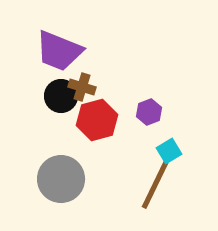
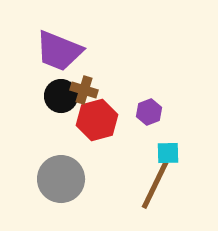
brown cross: moved 2 px right, 3 px down
cyan square: moved 1 px left, 2 px down; rotated 30 degrees clockwise
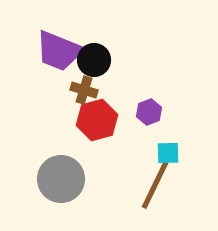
black circle: moved 33 px right, 36 px up
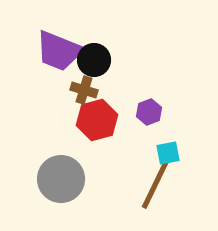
cyan square: rotated 10 degrees counterclockwise
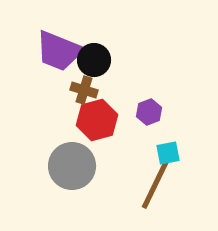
gray circle: moved 11 px right, 13 px up
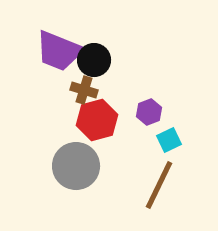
cyan square: moved 1 px right, 13 px up; rotated 15 degrees counterclockwise
gray circle: moved 4 px right
brown line: moved 4 px right
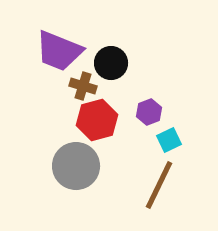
black circle: moved 17 px right, 3 px down
brown cross: moved 1 px left, 4 px up
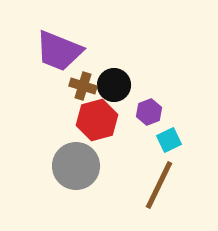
black circle: moved 3 px right, 22 px down
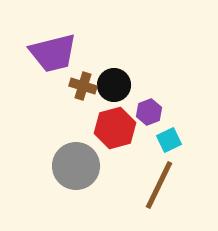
purple trapezoid: moved 6 px left, 2 px down; rotated 36 degrees counterclockwise
red hexagon: moved 18 px right, 8 px down
